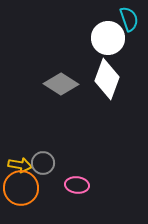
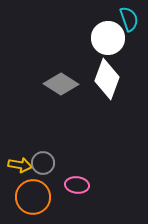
orange circle: moved 12 px right, 9 px down
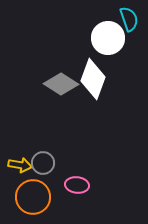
white diamond: moved 14 px left
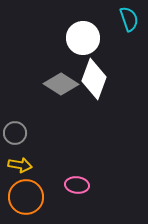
white circle: moved 25 px left
white diamond: moved 1 px right
gray circle: moved 28 px left, 30 px up
orange circle: moved 7 px left
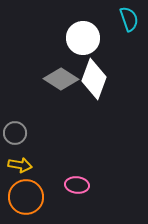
gray diamond: moved 5 px up
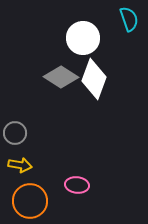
gray diamond: moved 2 px up
orange circle: moved 4 px right, 4 px down
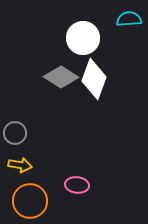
cyan semicircle: rotated 75 degrees counterclockwise
